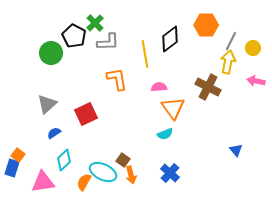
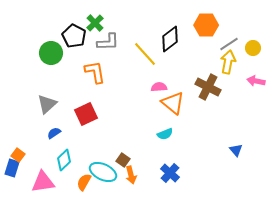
gray line: moved 2 px left, 3 px down; rotated 30 degrees clockwise
yellow line: rotated 32 degrees counterclockwise
orange L-shape: moved 22 px left, 7 px up
orange triangle: moved 5 px up; rotated 15 degrees counterclockwise
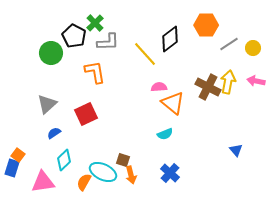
yellow arrow: moved 20 px down
brown square: rotated 16 degrees counterclockwise
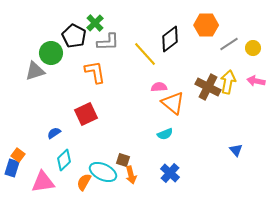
gray triangle: moved 12 px left, 33 px up; rotated 25 degrees clockwise
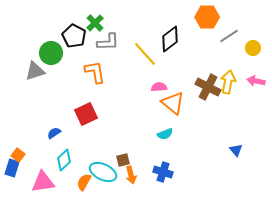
orange hexagon: moved 1 px right, 8 px up
gray line: moved 8 px up
brown square: rotated 32 degrees counterclockwise
blue cross: moved 7 px left, 1 px up; rotated 24 degrees counterclockwise
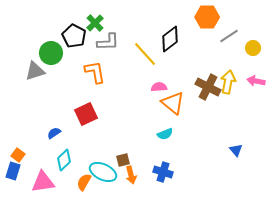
blue rectangle: moved 1 px right, 3 px down
